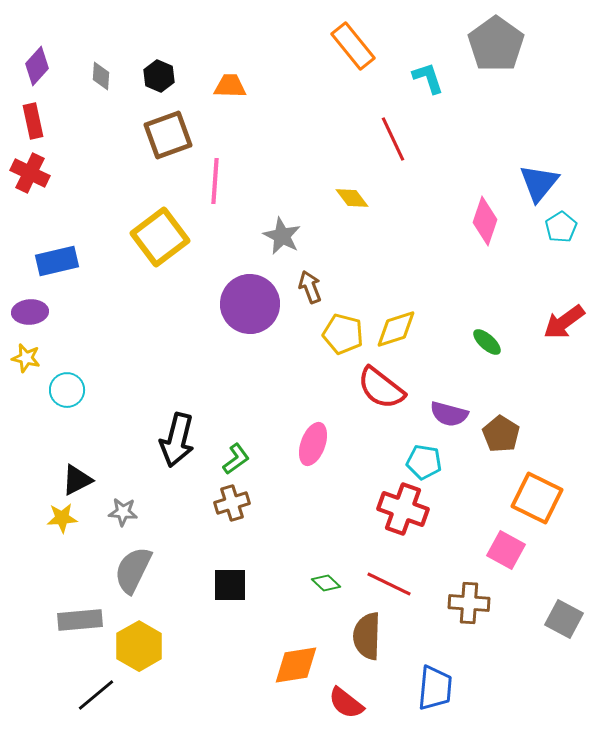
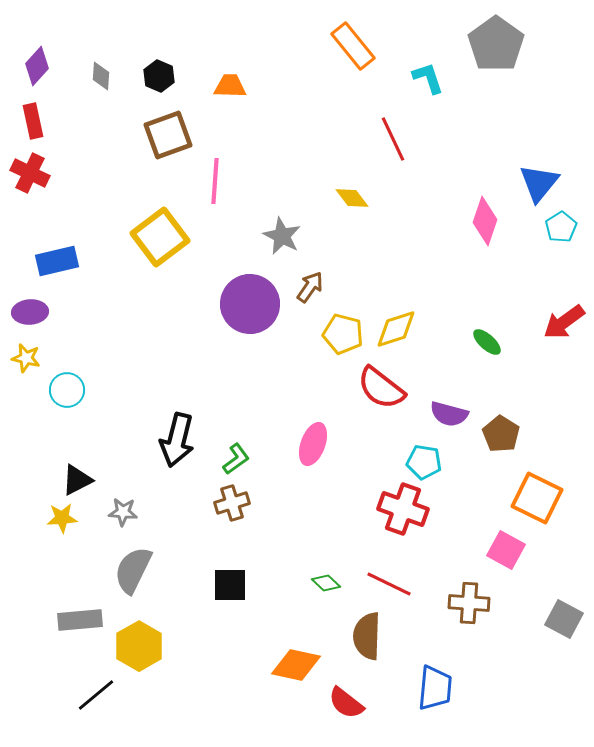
brown arrow at (310, 287): rotated 56 degrees clockwise
orange diamond at (296, 665): rotated 21 degrees clockwise
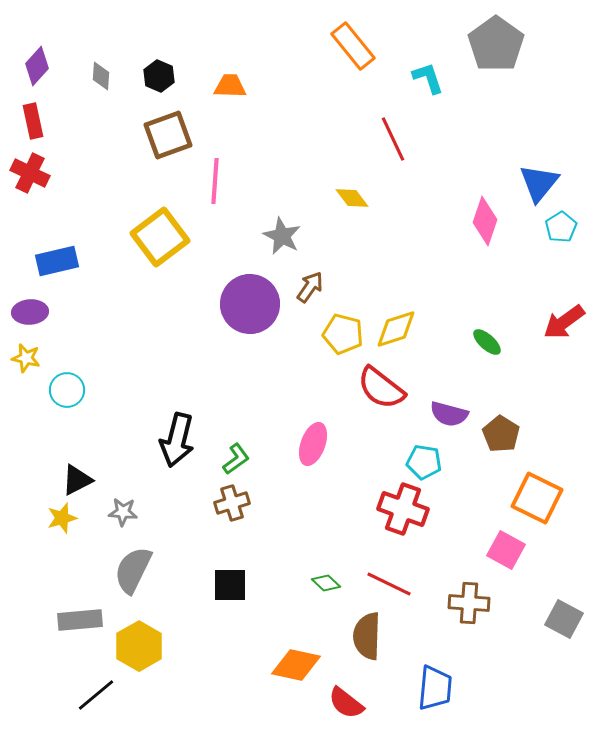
yellow star at (62, 518): rotated 12 degrees counterclockwise
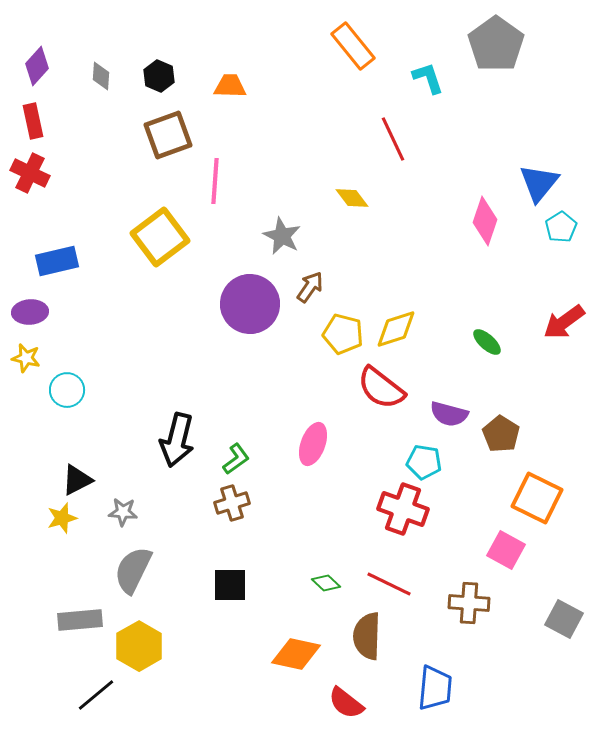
orange diamond at (296, 665): moved 11 px up
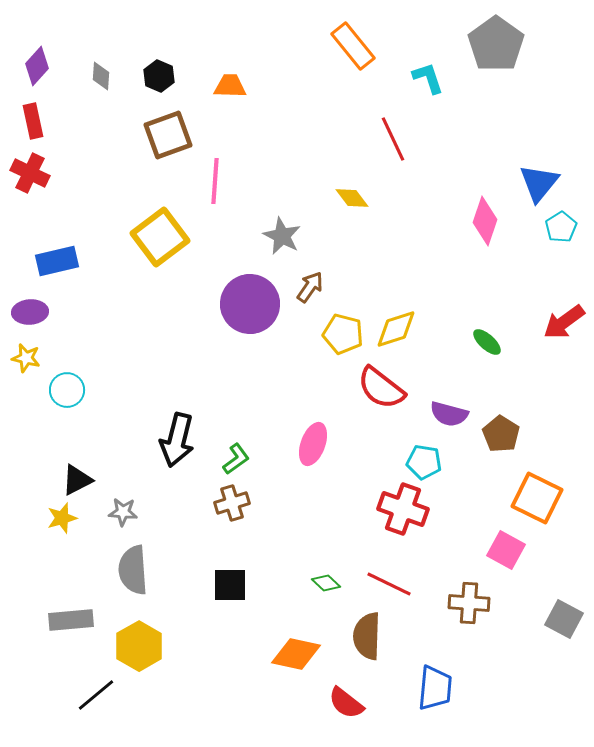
gray semicircle at (133, 570): rotated 30 degrees counterclockwise
gray rectangle at (80, 620): moved 9 px left
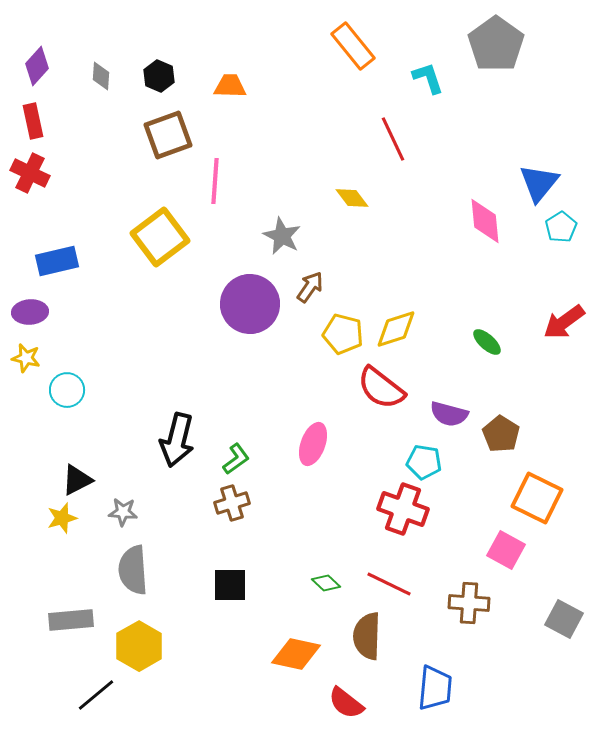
pink diamond at (485, 221): rotated 24 degrees counterclockwise
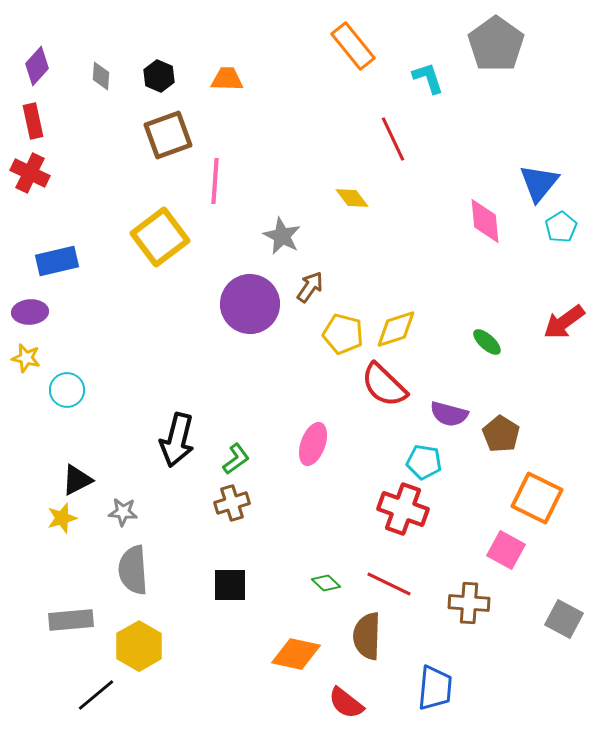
orange trapezoid at (230, 86): moved 3 px left, 7 px up
red semicircle at (381, 388): moved 3 px right, 3 px up; rotated 6 degrees clockwise
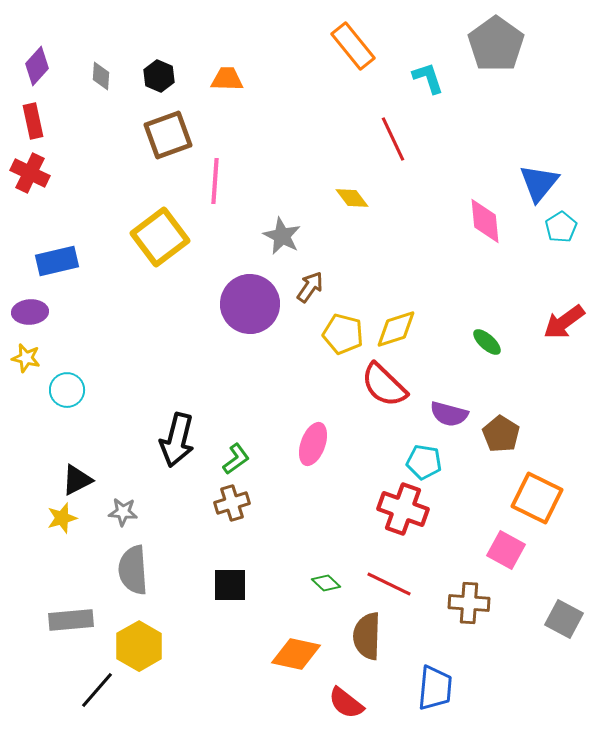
black line at (96, 695): moved 1 px right, 5 px up; rotated 9 degrees counterclockwise
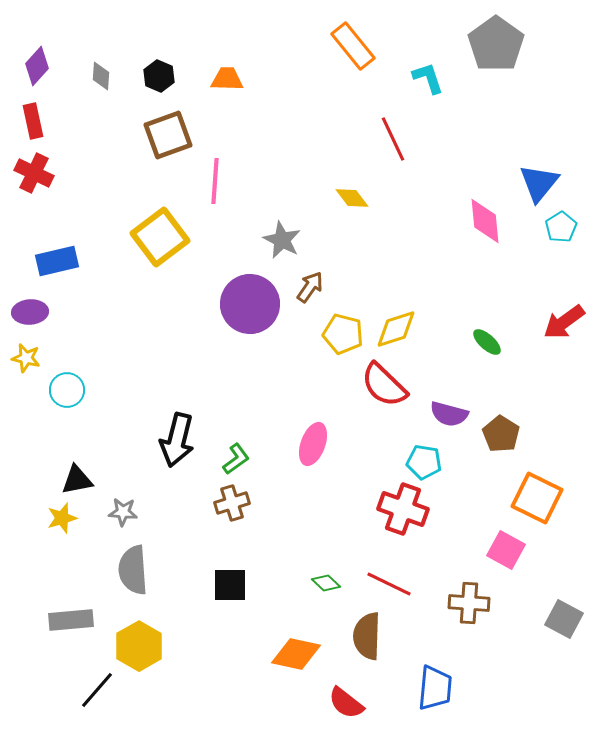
red cross at (30, 173): moved 4 px right
gray star at (282, 236): moved 4 px down
black triangle at (77, 480): rotated 16 degrees clockwise
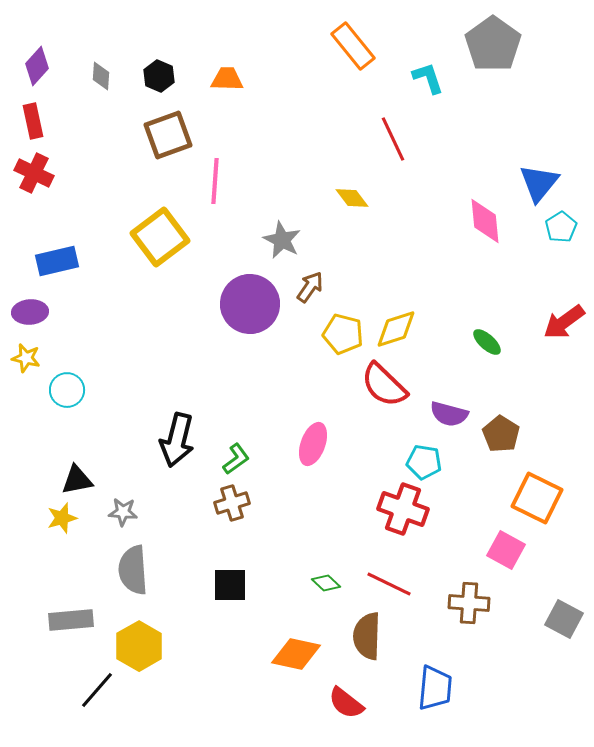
gray pentagon at (496, 44): moved 3 px left
